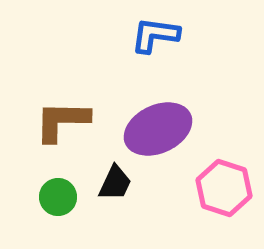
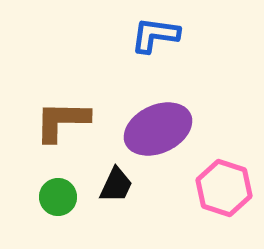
black trapezoid: moved 1 px right, 2 px down
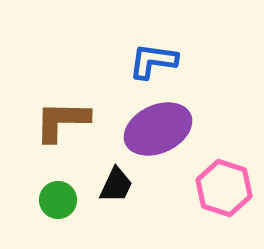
blue L-shape: moved 2 px left, 26 px down
green circle: moved 3 px down
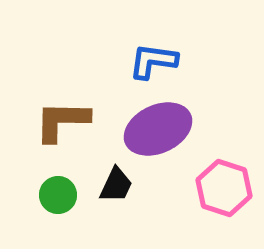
green circle: moved 5 px up
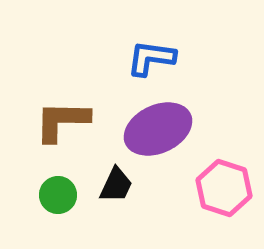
blue L-shape: moved 2 px left, 3 px up
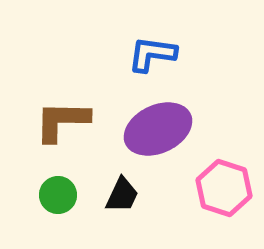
blue L-shape: moved 1 px right, 4 px up
black trapezoid: moved 6 px right, 10 px down
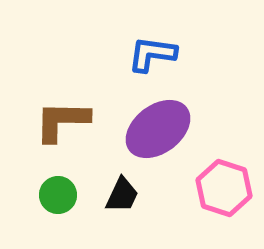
purple ellipse: rotated 12 degrees counterclockwise
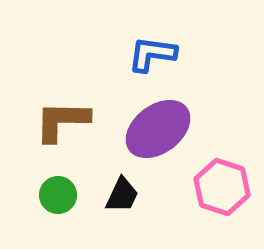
pink hexagon: moved 2 px left, 1 px up
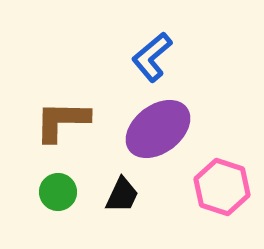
blue L-shape: moved 3 px down; rotated 48 degrees counterclockwise
green circle: moved 3 px up
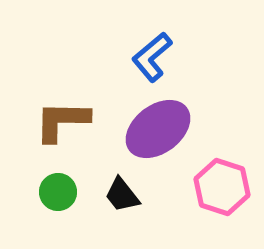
black trapezoid: rotated 117 degrees clockwise
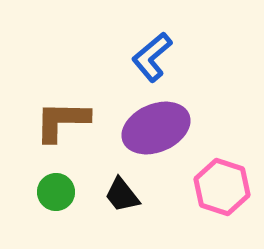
purple ellipse: moved 2 px left, 1 px up; rotated 14 degrees clockwise
green circle: moved 2 px left
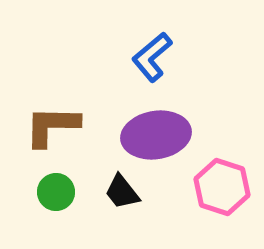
brown L-shape: moved 10 px left, 5 px down
purple ellipse: moved 7 px down; rotated 14 degrees clockwise
black trapezoid: moved 3 px up
